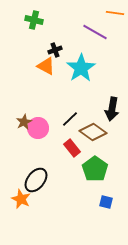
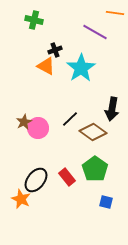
red rectangle: moved 5 px left, 29 px down
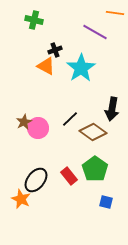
red rectangle: moved 2 px right, 1 px up
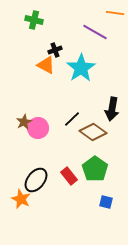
orange triangle: moved 1 px up
black line: moved 2 px right
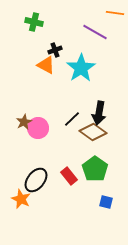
green cross: moved 2 px down
black arrow: moved 13 px left, 4 px down
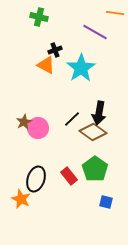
green cross: moved 5 px right, 5 px up
black ellipse: moved 1 px up; rotated 20 degrees counterclockwise
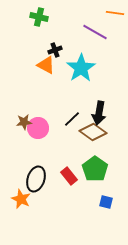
brown star: rotated 21 degrees clockwise
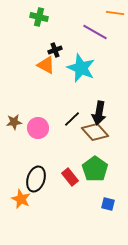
cyan star: rotated 16 degrees counterclockwise
brown star: moved 10 px left
brown diamond: moved 2 px right; rotated 12 degrees clockwise
red rectangle: moved 1 px right, 1 px down
blue square: moved 2 px right, 2 px down
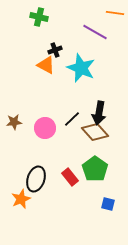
pink circle: moved 7 px right
orange star: rotated 24 degrees clockwise
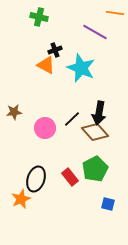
brown star: moved 10 px up
green pentagon: rotated 10 degrees clockwise
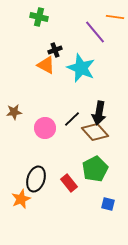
orange line: moved 4 px down
purple line: rotated 20 degrees clockwise
red rectangle: moved 1 px left, 6 px down
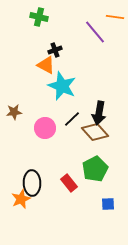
cyan star: moved 19 px left, 18 px down
black ellipse: moved 4 px left, 4 px down; rotated 20 degrees counterclockwise
blue square: rotated 16 degrees counterclockwise
